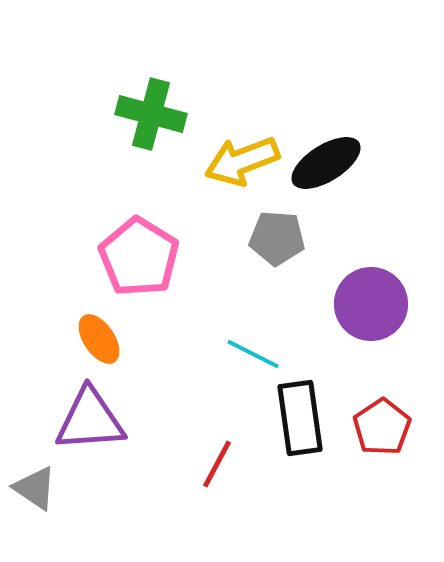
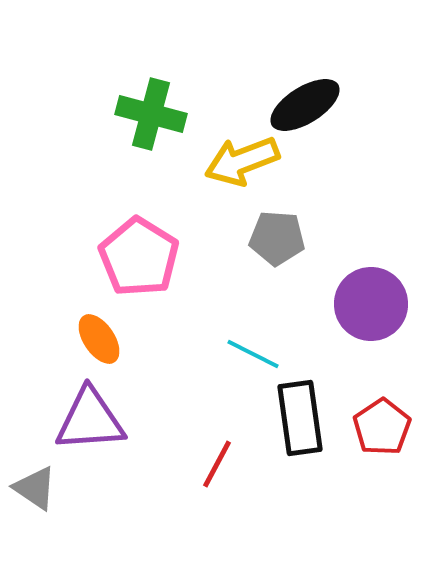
black ellipse: moved 21 px left, 58 px up
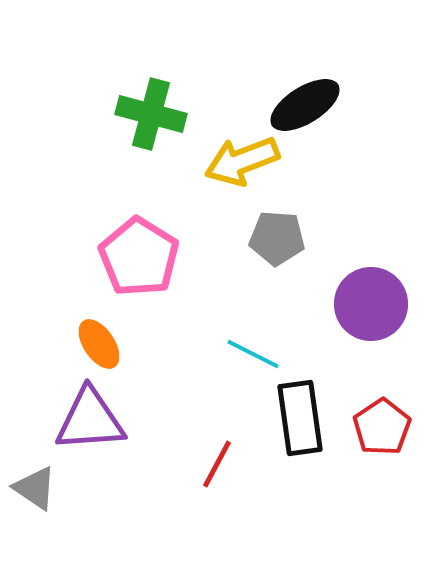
orange ellipse: moved 5 px down
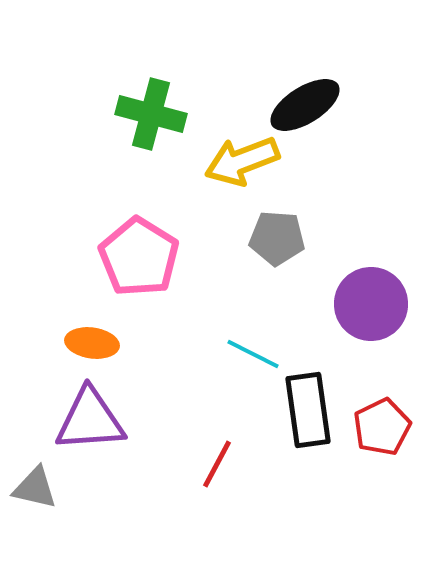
orange ellipse: moved 7 px left, 1 px up; rotated 48 degrees counterclockwise
black rectangle: moved 8 px right, 8 px up
red pentagon: rotated 8 degrees clockwise
gray triangle: rotated 21 degrees counterclockwise
